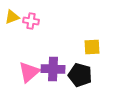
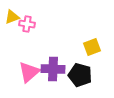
pink cross: moved 4 px left, 3 px down
yellow square: rotated 18 degrees counterclockwise
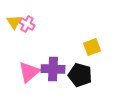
yellow triangle: moved 2 px right, 5 px down; rotated 42 degrees counterclockwise
pink cross: rotated 21 degrees clockwise
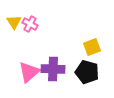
pink cross: moved 3 px right
black pentagon: moved 7 px right, 3 px up
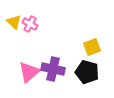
yellow triangle: rotated 14 degrees counterclockwise
purple cross: rotated 10 degrees clockwise
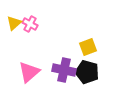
yellow triangle: moved 1 px down; rotated 35 degrees clockwise
yellow square: moved 4 px left
purple cross: moved 11 px right, 1 px down
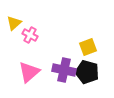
pink cross: moved 11 px down
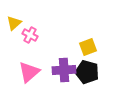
purple cross: rotated 15 degrees counterclockwise
